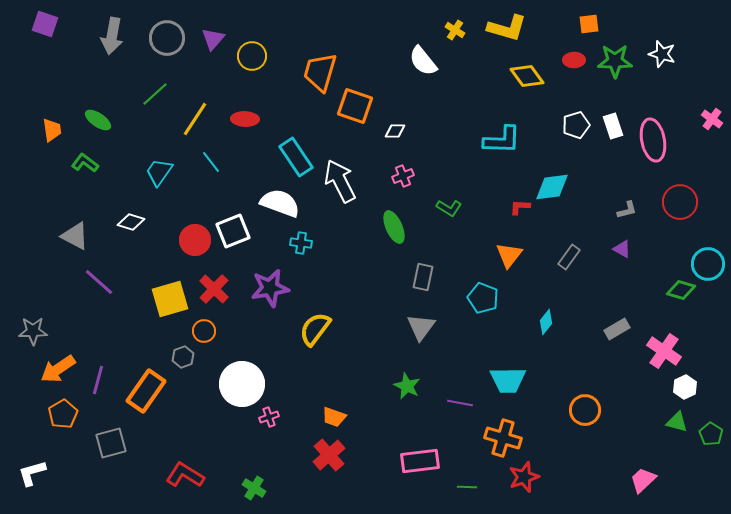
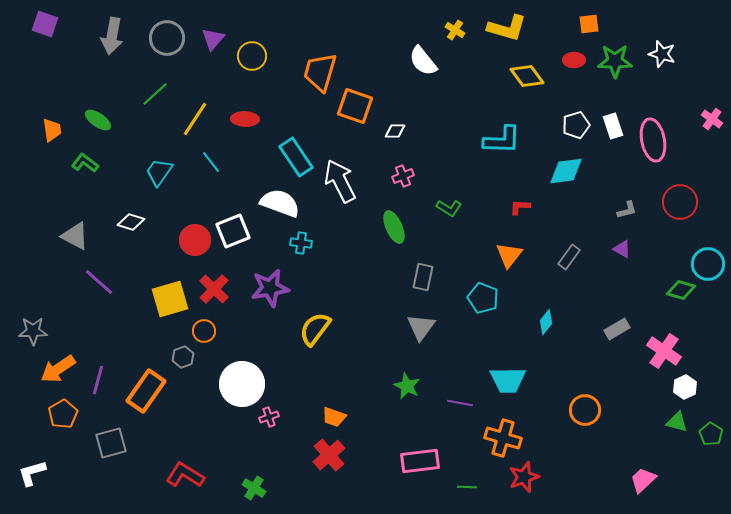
cyan diamond at (552, 187): moved 14 px right, 16 px up
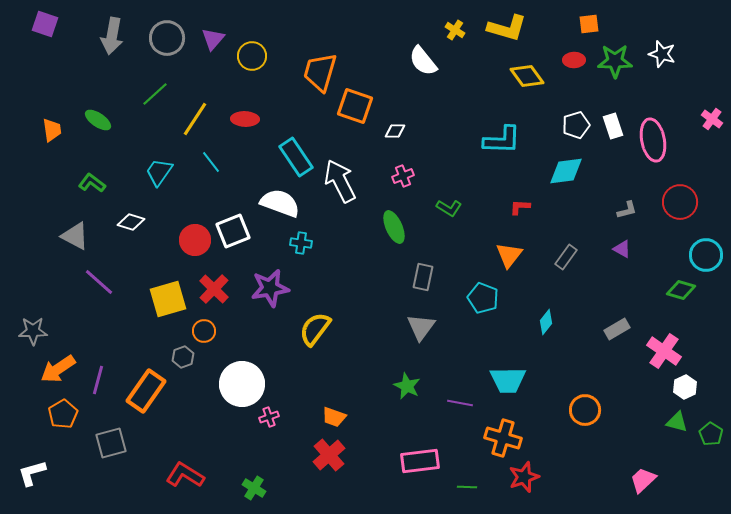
green L-shape at (85, 163): moved 7 px right, 20 px down
gray rectangle at (569, 257): moved 3 px left
cyan circle at (708, 264): moved 2 px left, 9 px up
yellow square at (170, 299): moved 2 px left
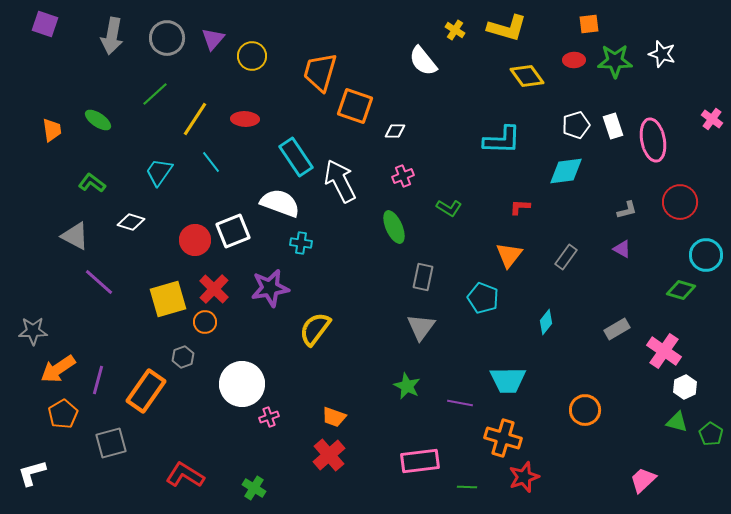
orange circle at (204, 331): moved 1 px right, 9 px up
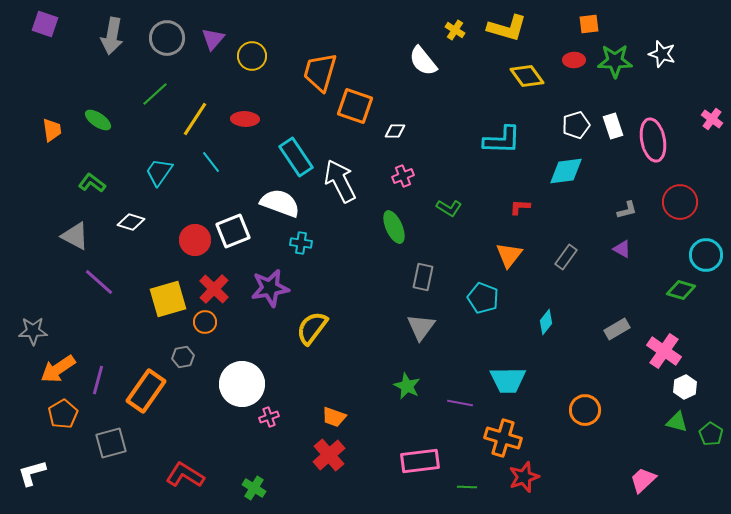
yellow semicircle at (315, 329): moved 3 px left, 1 px up
gray hexagon at (183, 357): rotated 10 degrees clockwise
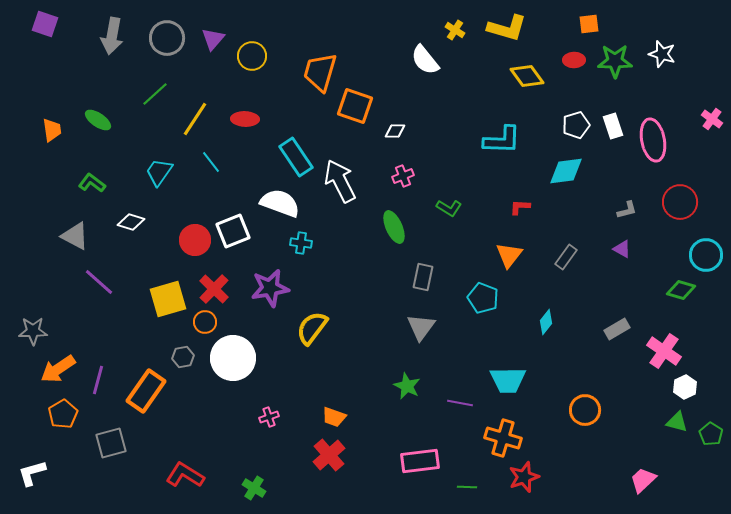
white semicircle at (423, 61): moved 2 px right, 1 px up
white circle at (242, 384): moved 9 px left, 26 px up
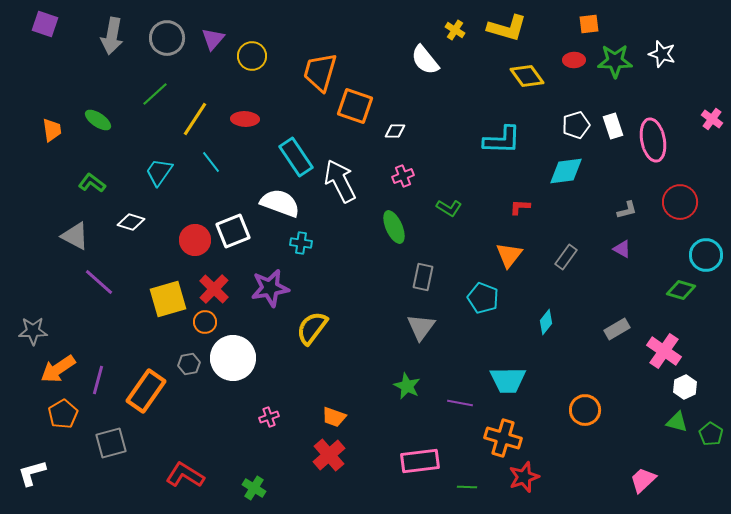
gray hexagon at (183, 357): moved 6 px right, 7 px down
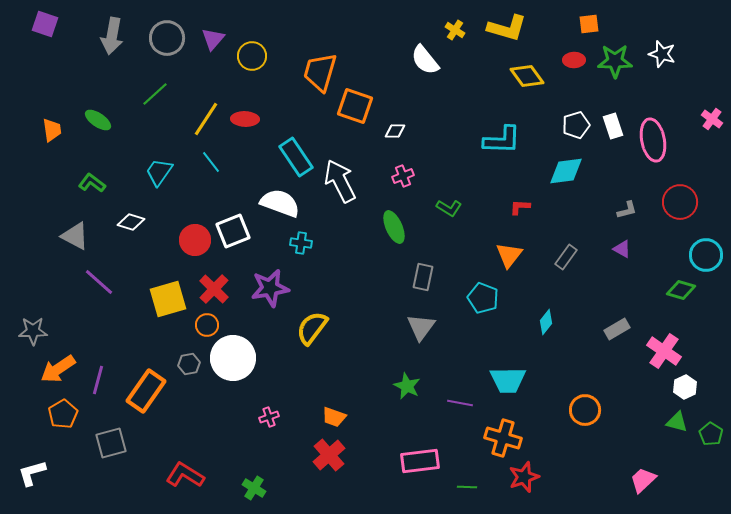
yellow line at (195, 119): moved 11 px right
orange circle at (205, 322): moved 2 px right, 3 px down
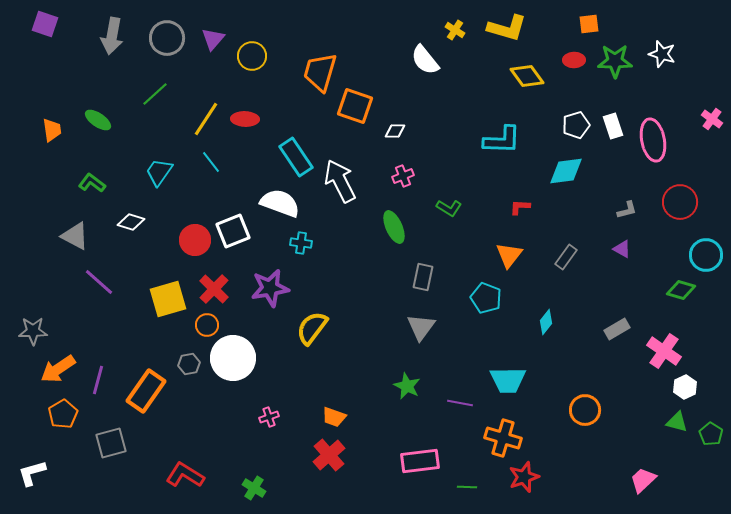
cyan pentagon at (483, 298): moved 3 px right
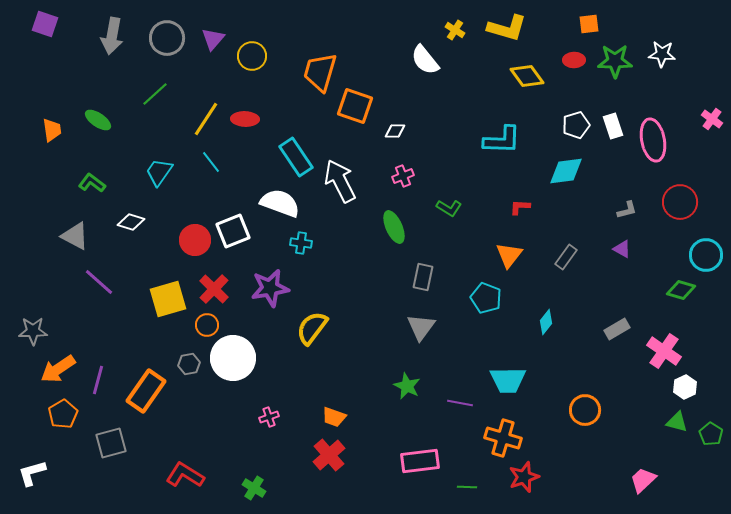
white star at (662, 54): rotated 12 degrees counterclockwise
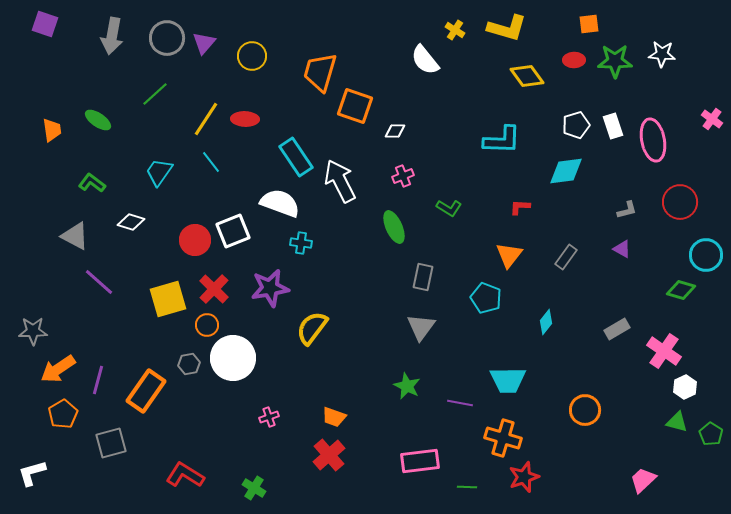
purple triangle at (213, 39): moved 9 px left, 4 px down
